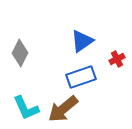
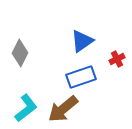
cyan L-shape: rotated 104 degrees counterclockwise
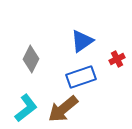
gray diamond: moved 11 px right, 6 px down
